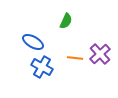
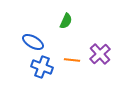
orange line: moved 3 px left, 2 px down
blue cross: rotated 10 degrees counterclockwise
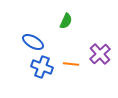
orange line: moved 1 px left, 4 px down
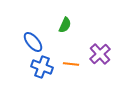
green semicircle: moved 1 px left, 4 px down
blue ellipse: rotated 20 degrees clockwise
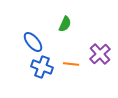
green semicircle: moved 1 px up
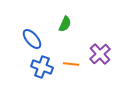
blue ellipse: moved 1 px left, 3 px up
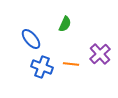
blue ellipse: moved 1 px left
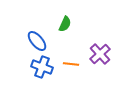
blue ellipse: moved 6 px right, 2 px down
